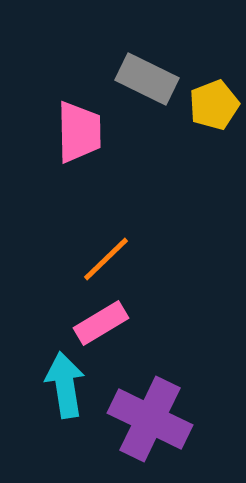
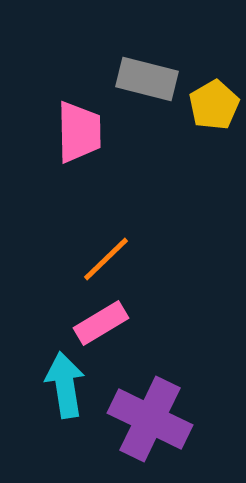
gray rectangle: rotated 12 degrees counterclockwise
yellow pentagon: rotated 9 degrees counterclockwise
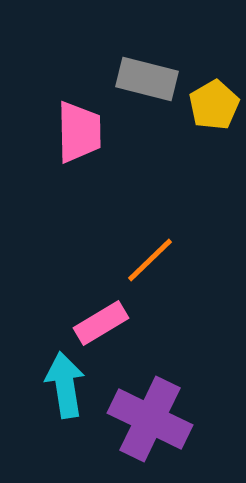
orange line: moved 44 px right, 1 px down
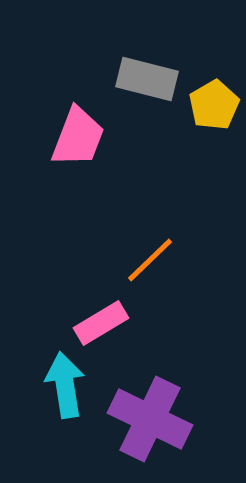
pink trapezoid: moved 1 px left, 5 px down; rotated 22 degrees clockwise
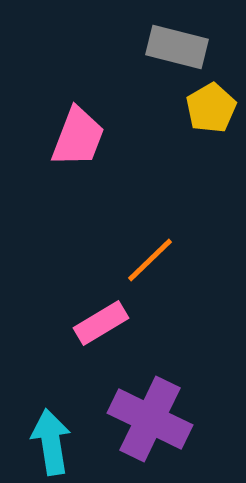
gray rectangle: moved 30 px right, 32 px up
yellow pentagon: moved 3 px left, 3 px down
cyan arrow: moved 14 px left, 57 px down
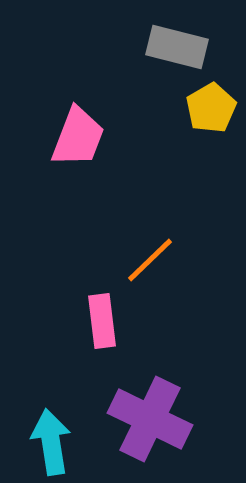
pink rectangle: moved 1 px right, 2 px up; rotated 66 degrees counterclockwise
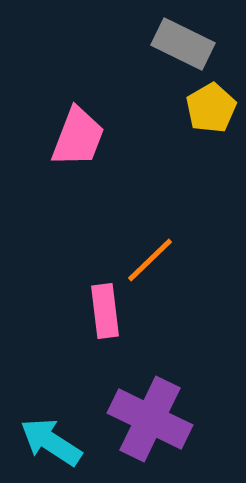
gray rectangle: moved 6 px right, 3 px up; rotated 12 degrees clockwise
pink rectangle: moved 3 px right, 10 px up
cyan arrow: rotated 48 degrees counterclockwise
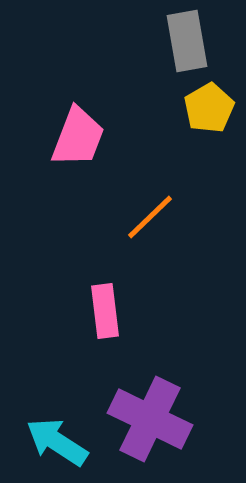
gray rectangle: moved 4 px right, 3 px up; rotated 54 degrees clockwise
yellow pentagon: moved 2 px left
orange line: moved 43 px up
cyan arrow: moved 6 px right
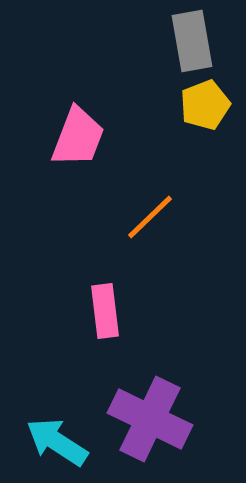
gray rectangle: moved 5 px right
yellow pentagon: moved 4 px left, 3 px up; rotated 9 degrees clockwise
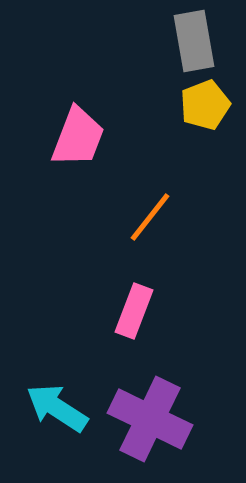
gray rectangle: moved 2 px right
orange line: rotated 8 degrees counterclockwise
pink rectangle: moved 29 px right; rotated 28 degrees clockwise
cyan arrow: moved 34 px up
